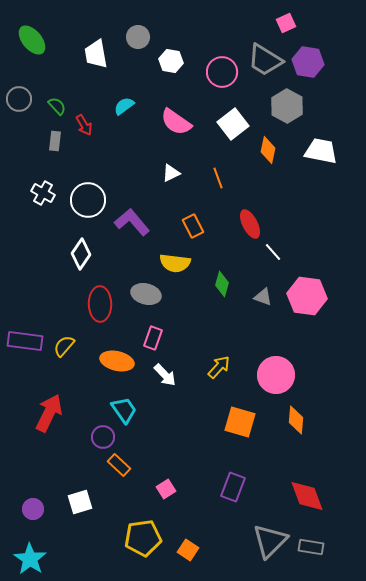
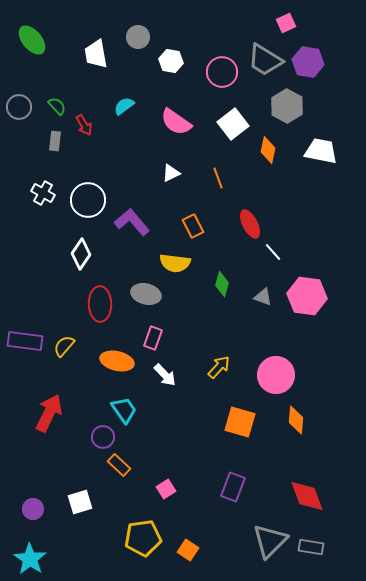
gray circle at (19, 99): moved 8 px down
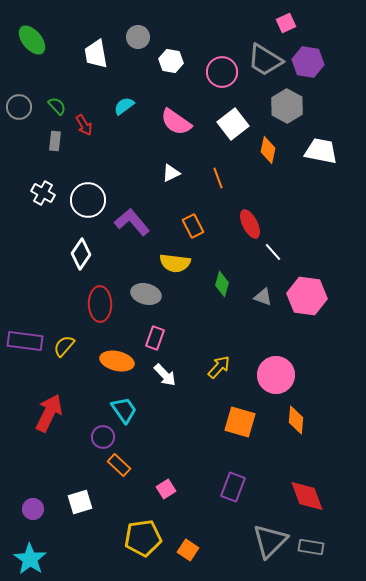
pink rectangle at (153, 338): moved 2 px right
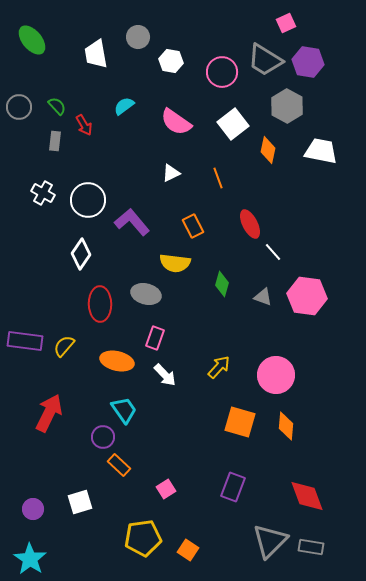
orange diamond at (296, 420): moved 10 px left, 6 px down
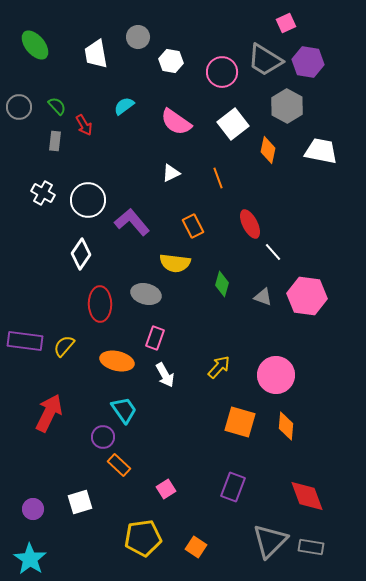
green ellipse at (32, 40): moved 3 px right, 5 px down
white arrow at (165, 375): rotated 15 degrees clockwise
orange square at (188, 550): moved 8 px right, 3 px up
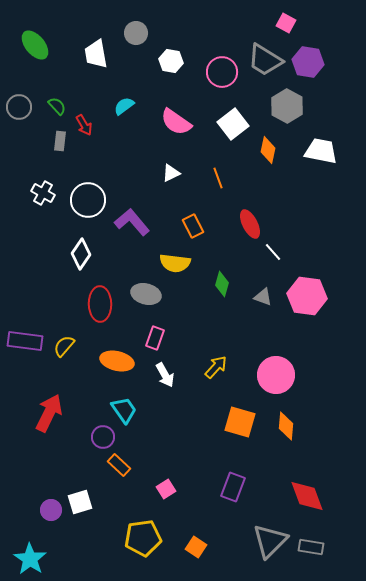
pink square at (286, 23): rotated 36 degrees counterclockwise
gray circle at (138, 37): moved 2 px left, 4 px up
gray rectangle at (55, 141): moved 5 px right
yellow arrow at (219, 367): moved 3 px left
purple circle at (33, 509): moved 18 px right, 1 px down
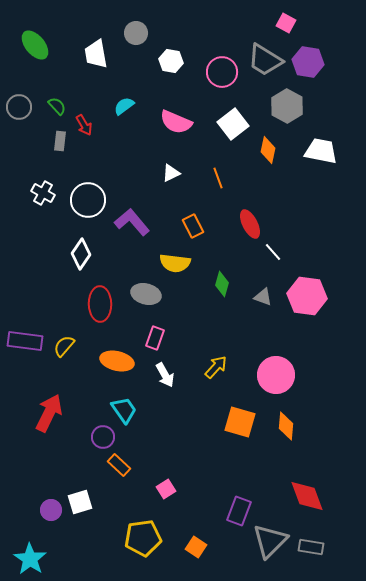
pink semicircle at (176, 122): rotated 12 degrees counterclockwise
purple rectangle at (233, 487): moved 6 px right, 24 px down
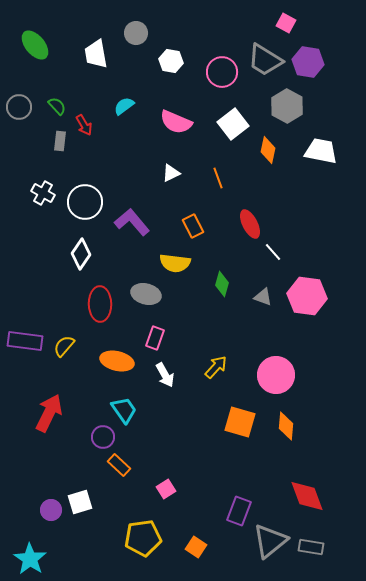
white circle at (88, 200): moved 3 px left, 2 px down
gray triangle at (270, 541): rotated 6 degrees clockwise
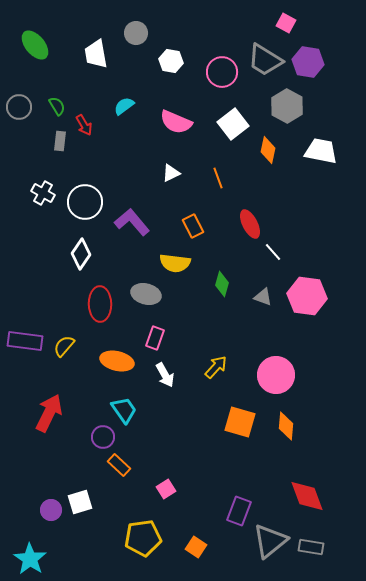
green semicircle at (57, 106): rotated 12 degrees clockwise
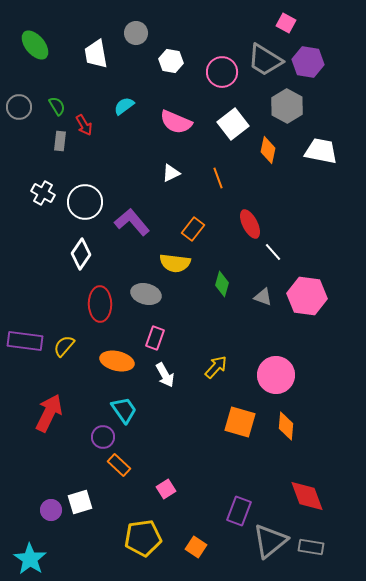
orange rectangle at (193, 226): moved 3 px down; rotated 65 degrees clockwise
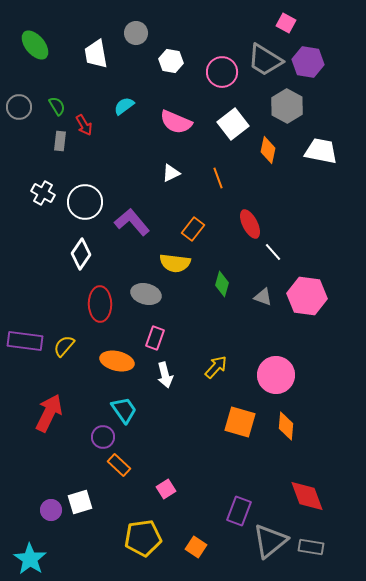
white arrow at (165, 375): rotated 15 degrees clockwise
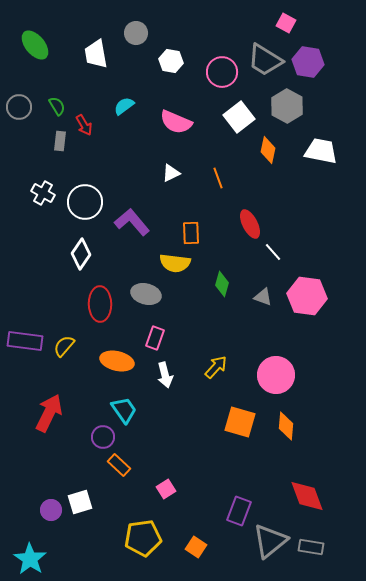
white square at (233, 124): moved 6 px right, 7 px up
orange rectangle at (193, 229): moved 2 px left, 4 px down; rotated 40 degrees counterclockwise
